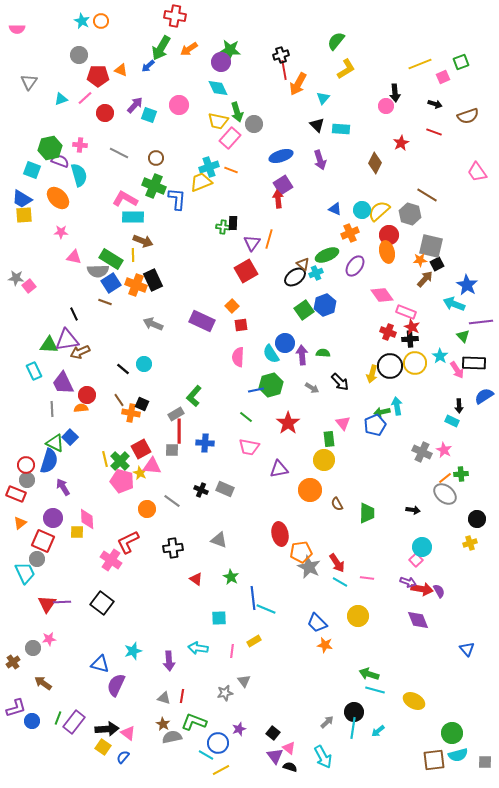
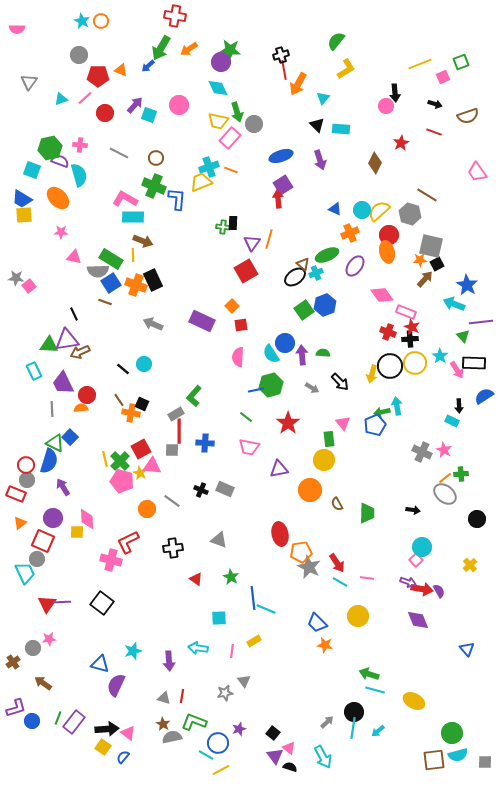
yellow cross at (470, 543): moved 22 px down; rotated 24 degrees counterclockwise
pink cross at (111, 560): rotated 20 degrees counterclockwise
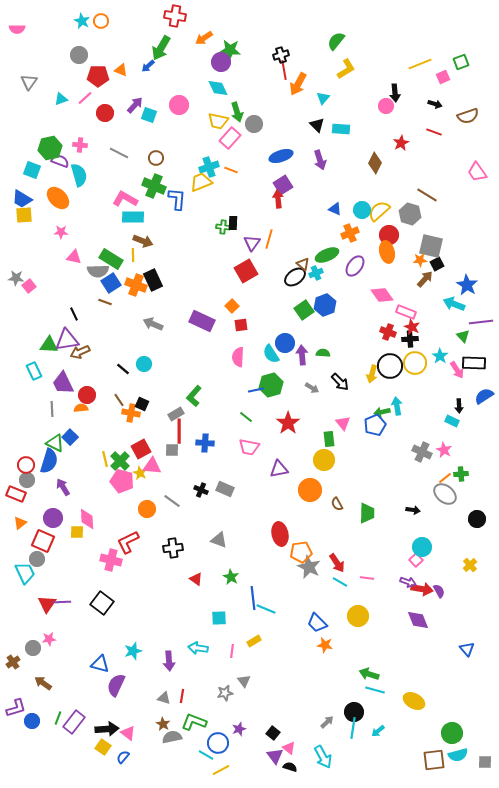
orange arrow at (189, 49): moved 15 px right, 11 px up
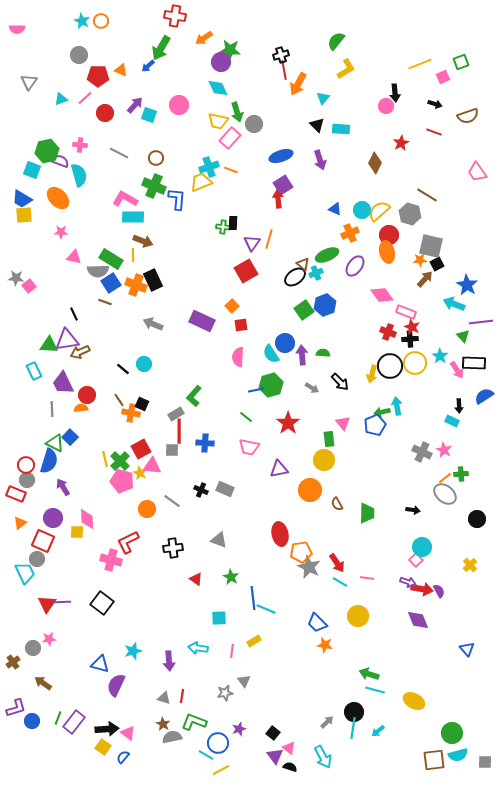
green hexagon at (50, 148): moved 3 px left, 3 px down
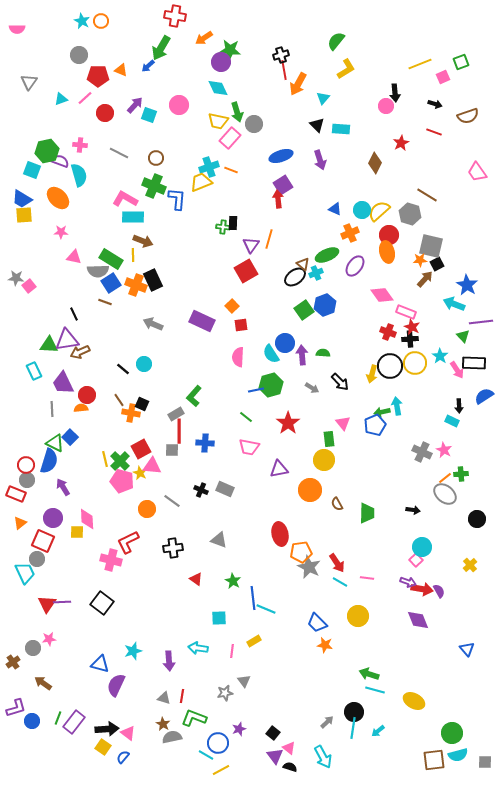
purple triangle at (252, 243): moved 1 px left, 2 px down
green star at (231, 577): moved 2 px right, 4 px down
green L-shape at (194, 722): moved 4 px up
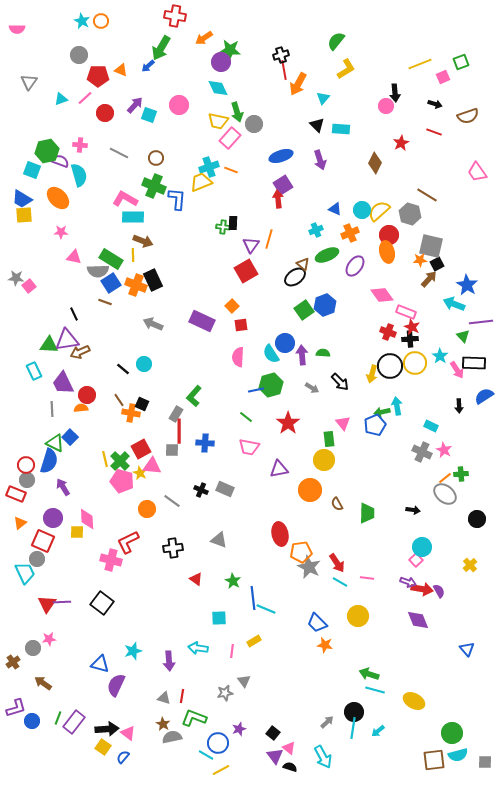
cyan cross at (316, 273): moved 43 px up
brown arrow at (425, 279): moved 4 px right
gray rectangle at (176, 414): rotated 28 degrees counterclockwise
cyan rectangle at (452, 421): moved 21 px left, 5 px down
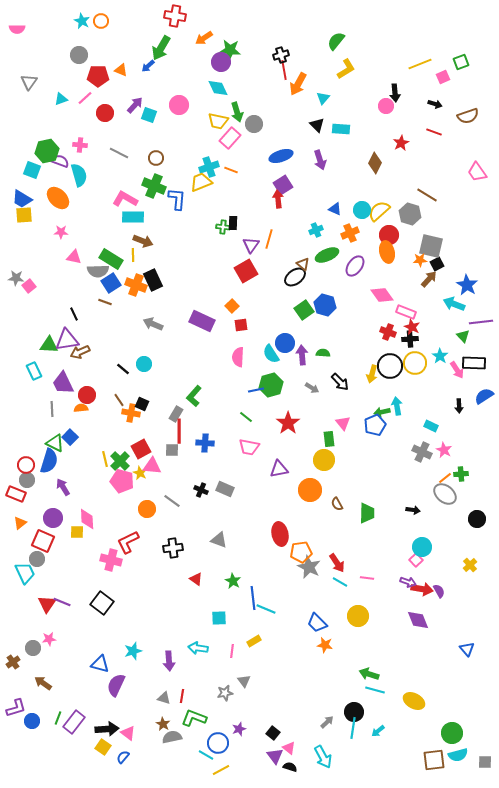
blue hexagon at (325, 305): rotated 25 degrees counterclockwise
purple line at (62, 602): rotated 24 degrees clockwise
